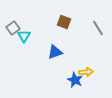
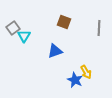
gray line: moved 1 px right; rotated 35 degrees clockwise
blue triangle: moved 1 px up
yellow arrow: rotated 64 degrees clockwise
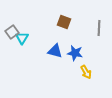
gray square: moved 1 px left, 4 px down
cyan triangle: moved 2 px left, 2 px down
blue triangle: rotated 35 degrees clockwise
blue star: moved 27 px up; rotated 14 degrees counterclockwise
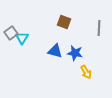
gray square: moved 1 px left, 1 px down
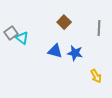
brown square: rotated 24 degrees clockwise
cyan triangle: rotated 24 degrees counterclockwise
yellow arrow: moved 10 px right, 4 px down
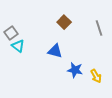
gray line: rotated 21 degrees counterclockwise
cyan triangle: moved 4 px left, 8 px down
blue star: moved 17 px down
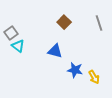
gray line: moved 5 px up
yellow arrow: moved 2 px left, 1 px down
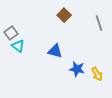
brown square: moved 7 px up
blue star: moved 2 px right, 1 px up
yellow arrow: moved 3 px right, 3 px up
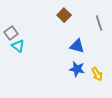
blue triangle: moved 22 px right, 5 px up
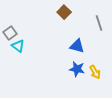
brown square: moved 3 px up
gray square: moved 1 px left
yellow arrow: moved 2 px left, 2 px up
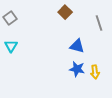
brown square: moved 1 px right
gray square: moved 15 px up
cyan triangle: moved 7 px left; rotated 24 degrees clockwise
yellow arrow: rotated 24 degrees clockwise
